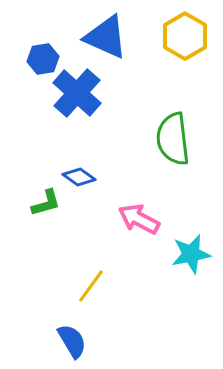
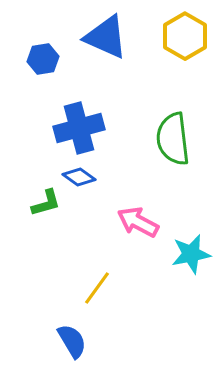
blue cross: moved 2 px right, 35 px down; rotated 33 degrees clockwise
pink arrow: moved 1 px left, 3 px down
yellow line: moved 6 px right, 2 px down
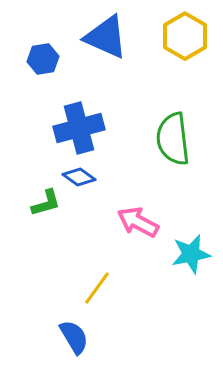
blue semicircle: moved 2 px right, 4 px up
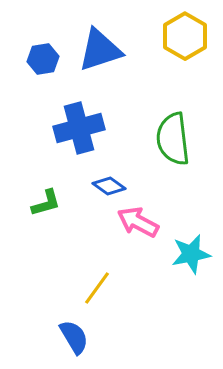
blue triangle: moved 6 px left, 13 px down; rotated 42 degrees counterclockwise
blue diamond: moved 30 px right, 9 px down
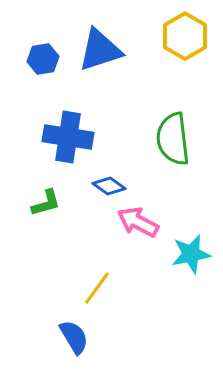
blue cross: moved 11 px left, 9 px down; rotated 24 degrees clockwise
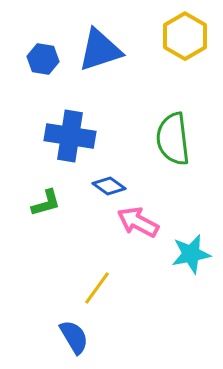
blue hexagon: rotated 20 degrees clockwise
blue cross: moved 2 px right, 1 px up
